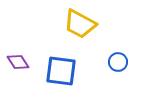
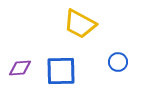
purple diamond: moved 2 px right, 6 px down; rotated 60 degrees counterclockwise
blue square: rotated 8 degrees counterclockwise
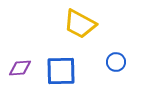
blue circle: moved 2 px left
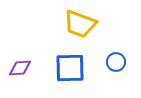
yellow trapezoid: rotated 8 degrees counterclockwise
blue square: moved 9 px right, 3 px up
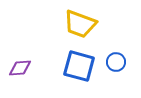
blue square: moved 9 px right, 2 px up; rotated 16 degrees clockwise
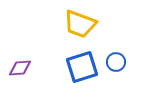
blue square: moved 3 px right, 1 px down; rotated 32 degrees counterclockwise
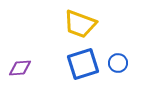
blue circle: moved 2 px right, 1 px down
blue square: moved 1 px right, 3 px up
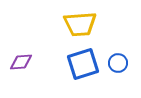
yellow trapezoid: rotated 24 degrees counterclockwise
purple diamond: moved 1 px right, 6 px up
